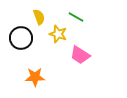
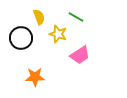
pink trapezoid: rotated 65 degrees counterclockwise
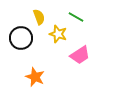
orange star: rotated 24 degrees clockwise
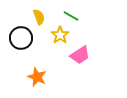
green line: moved 5 px left, 1 px up
yellow star: moved 2 px right, 1 px down; rotated 18 degrees clockwise
orange star: moved 2 px right
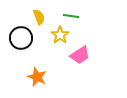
green line: rotated 21 degrees counterclockwise
